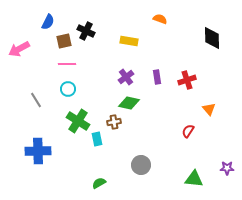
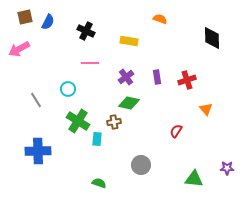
brown square: moved 39 px left, 24 px up
pink line: moved 23 px right, 1 px up
orange triangle: moved 3 px left
red semicircle: moved 12 px left
cyan rectangle: rotated 16 degrees clockwise
green semicircle: rotated 48 degrees clockwise
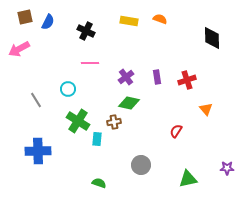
yellow rectangle: moved 20 px up
green triangle: moved 6 px left; rotated 18 degrees counterclockwise
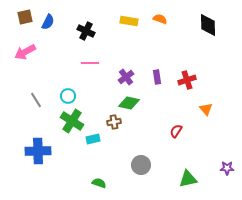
black diamond: moved 4 px left, 13 px up
pink arrow: moved 6 px right, 3 px down
cyan circle: moved 7 px down
green cross: moved 6 px left
cyan rectangle: moved 4 px left; rotated 72 degrees clockwise
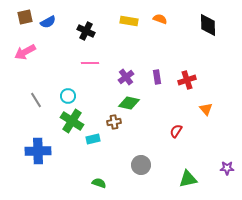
blue semicircle: rotated 35 degrees clockwise
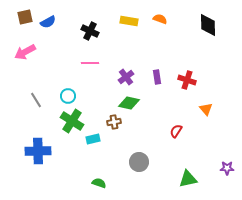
black cross: moved 4 px right
red cross: rotated 36 degrees clockwise
gray circle: moved 2 px left, 3 px up
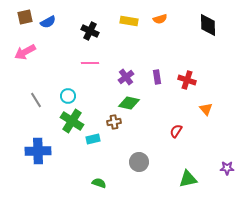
orange semicircle: rotated 144 degrees clockwise
